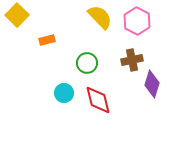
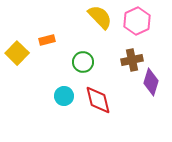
yellow square: moved 38 px down
pink hexagon: rotated 8 degrees clockwise
green circle: moved 4 px left, 1 px up
purple diamond: moved 1 px left, 2 px up
cyan circle: moved 3 px down
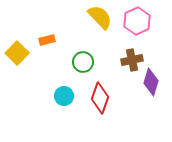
red diamond: moved 2 px right, 2 px up; rotated 32 degrees clockwise
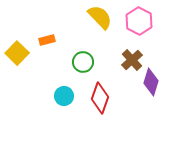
pink hexagon: moved 2 px right; rotated 8 degrees counterclockwise
brown cross: rotated 30 degrees counterclockwise
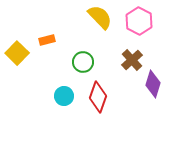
purple diamond: moved 2 px right, 2 px down
red diamond: moved 2 px left, 1 px up
